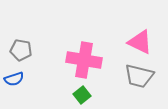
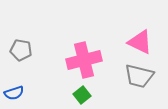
pink cross: rotated 24 degrees counterclockwise
blue semicircle: moved 14 px down
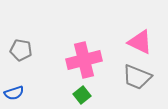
gray trapezoid: moved 2 px left, 1 px down; rotated 8 degrees clockwise
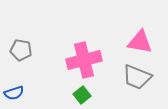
pink triangle: rotated 16 degrees counterclockwise
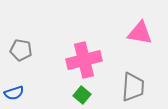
pink triangle: moved 9 px up
gray trapezoid: moved 4 px left, 10 px down; rotated 108 degrees counterclockwise
green square: rotated 12 degrees counterclockwise
